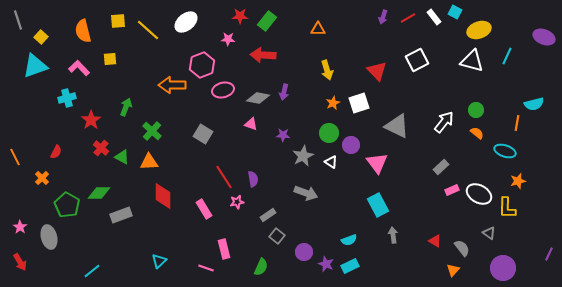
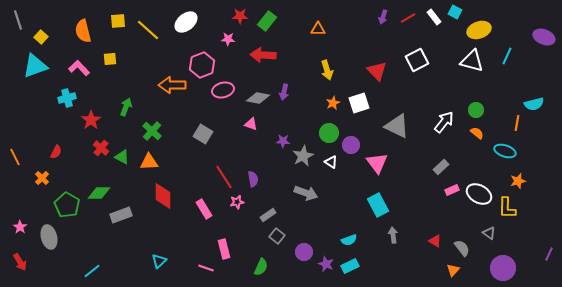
purple star at (283, 135): moved 6 px down
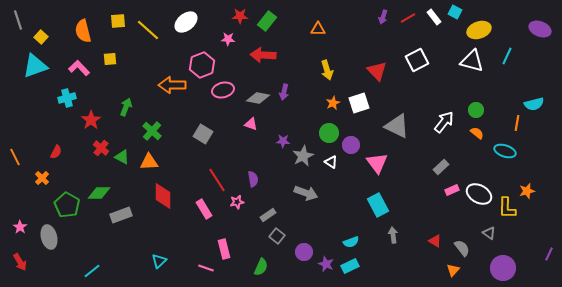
purple ellipse at (544, 37): moved 4 px left, 8 px up
red line at (224, 177): moved 7 px left, 3 px down
orange star at (518, 181): moved 9 px right, 10 px down
cyan semicircle at (349, 240): moved 2 px right, 2 px down
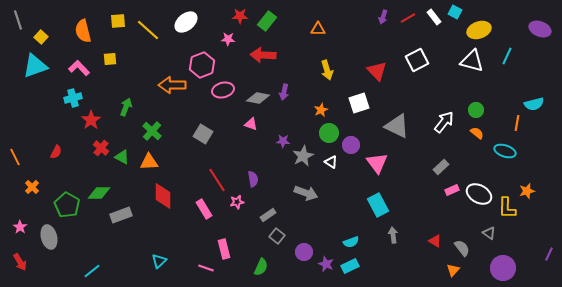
cyan cross at (67, 98): moved 6 px right
orange star at (333, 103): moved 12 px left, 7 px down
orange cross at (42, 178): moved 10 px left, 9 px down
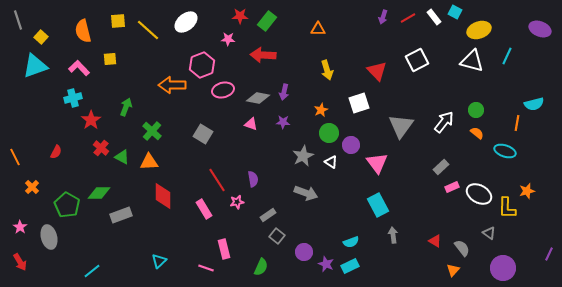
gray triangle at (397, 126): moved 4 px right; rotated 40 degrees clockwise
purple star at (283, 141): moved 19 px up
pink rectangle at (452, 190): moved 3 px up
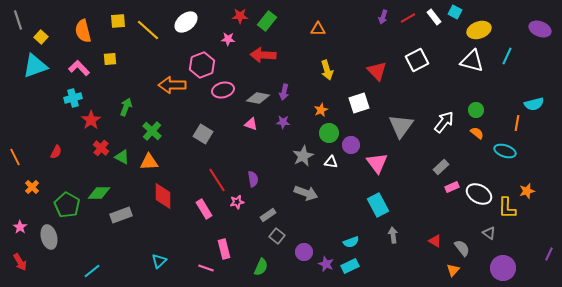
white triangle at (331, 162): rotated 24 degrees counterclockwise
